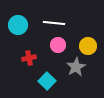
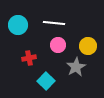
cyan square: moved 1 px left
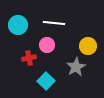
pink circle: moved 11 px left
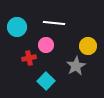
cyan circle: moved 1 px left, 2 px down
pink circle: moved 1 px left
gray star: moved 1 px up
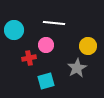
cyan circle: moved 3 px left, 3 px down
gray star: moved 1 px right, 2 px down
cyan square: rotated 30 degrees clockwise
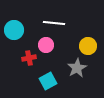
cyan square: moved 2 px right; rotated 12 degrees counterclockwise
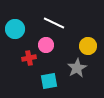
white line: rotated 20 degrees clockwise
cyan circle: moved 1 px right, 1 px up
cyan square: moved 1 px right; rotated 18 degrees clockwise
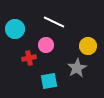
white line: moved 1 px up
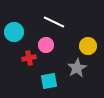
cyan circle: moved 1 px left, 3 px down
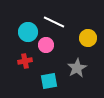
cyan circle: moved 14 px right
yellow circle: moved 8 px up
red cross: moved 4 px left, 3 px down
